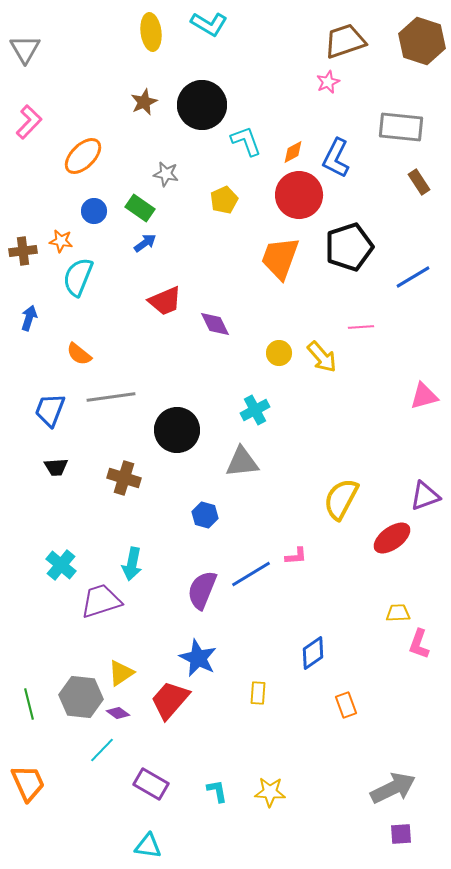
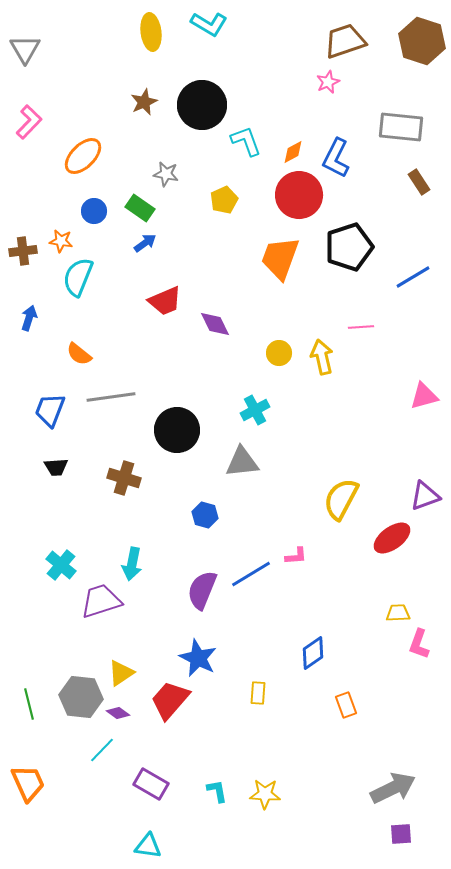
yellow arrow at (322, 357): rotated 152 degrees counterclockwise
yellow star at (270, 792): moved 5 px left, 2 px down
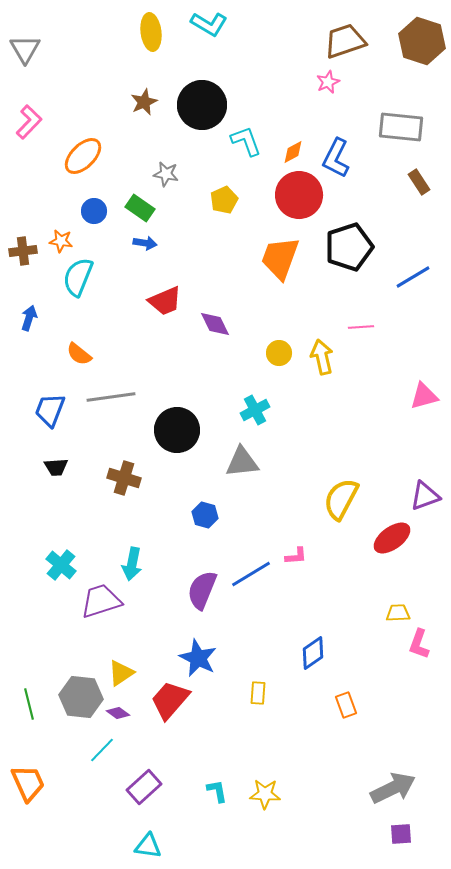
blue arrow at (145, 243): rotated 45 degrees clockwise
purple rectangle at (151, 784): moved 7 px left, 3 px down; rotated 72 degrees counterclockwise
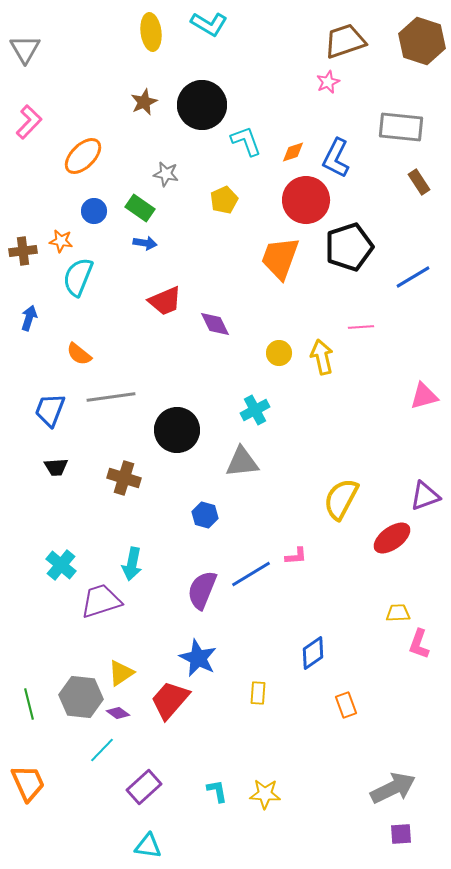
orange diamond at (293, 152): rotated 10 degrees clockwise
red circle at (299, 195): moved 7 px right, 5 px down
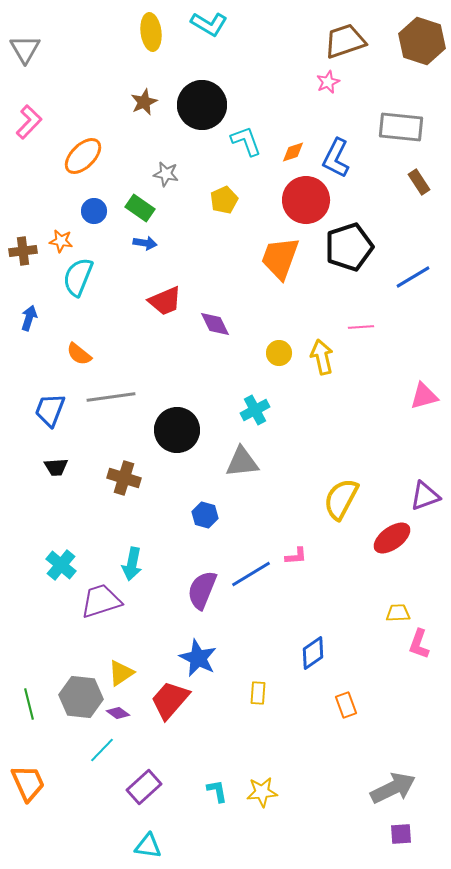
yellow star at (265, 794): moved 3 px left, 2 px up; rotated 8 degrees counterclockwise
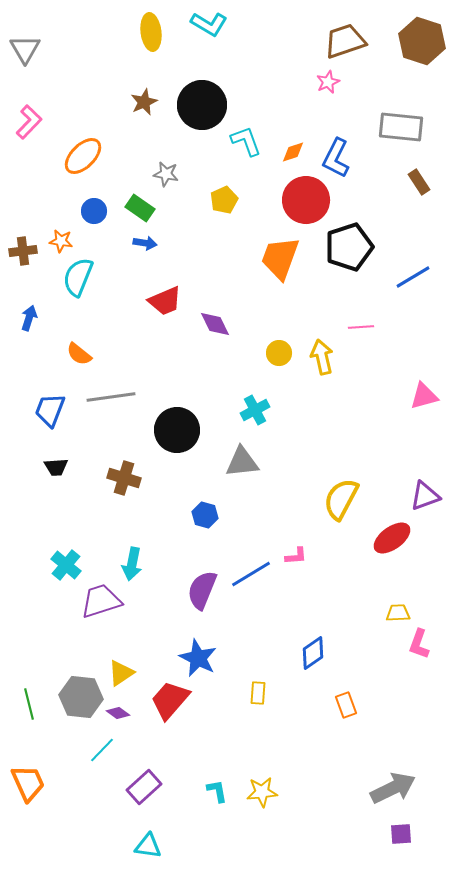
cyan cross at (61, 565): moved 5 px right
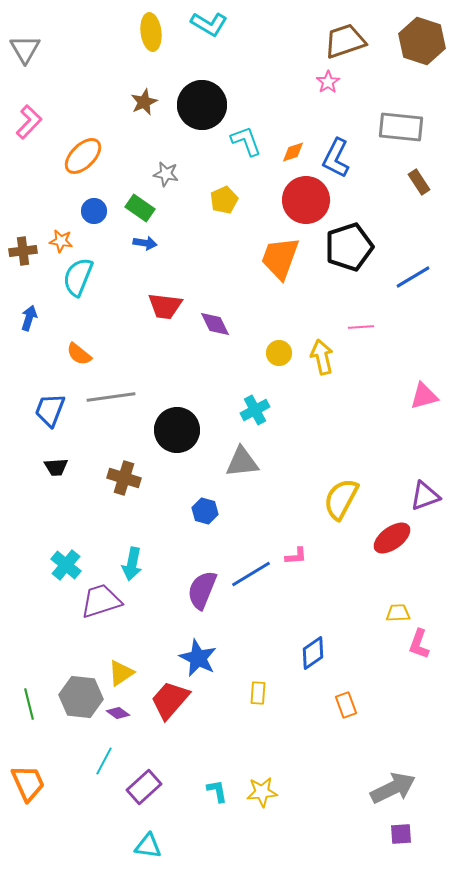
pink star at (328, 82): rotated 10 degrees counterclockwise
red trapezoid at (165, 301): moved 5 px down; rotated 30 degrees clockwise
blue hexagon at (205, 515): moved 4 px up
cyan line at (102, 750): moved 2 px right, 11 px down; rotated 16 degrees counterclockwise
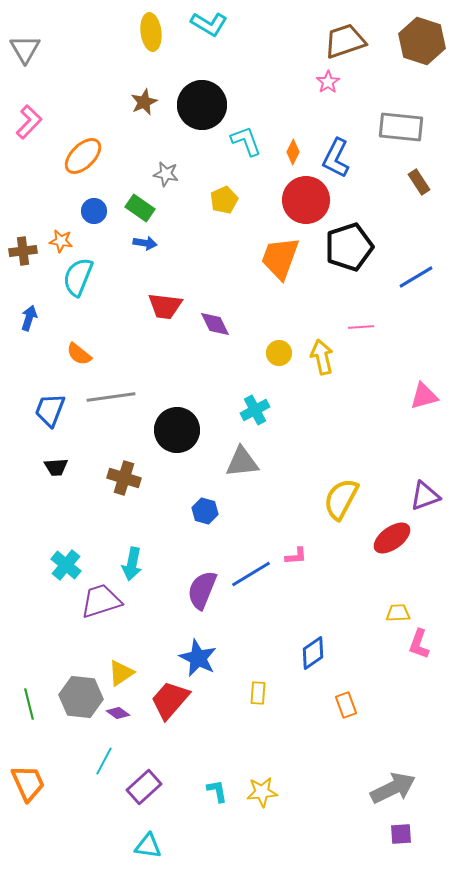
orange diamond at (293, 152): rotated 45 degrees counterclockwise
blue line at (413, 277): moved 3 px right
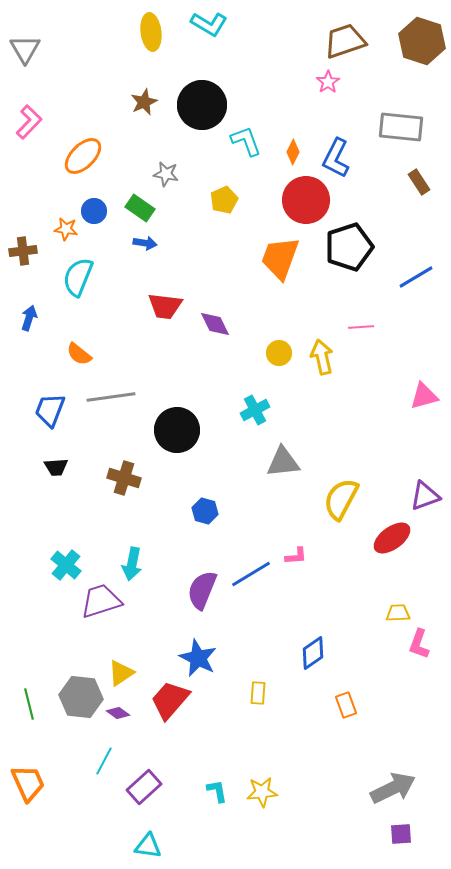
orange star at (61, 241): moved 5 px right, 12 px up
gray triangle at (242, 462): moved 41 px right
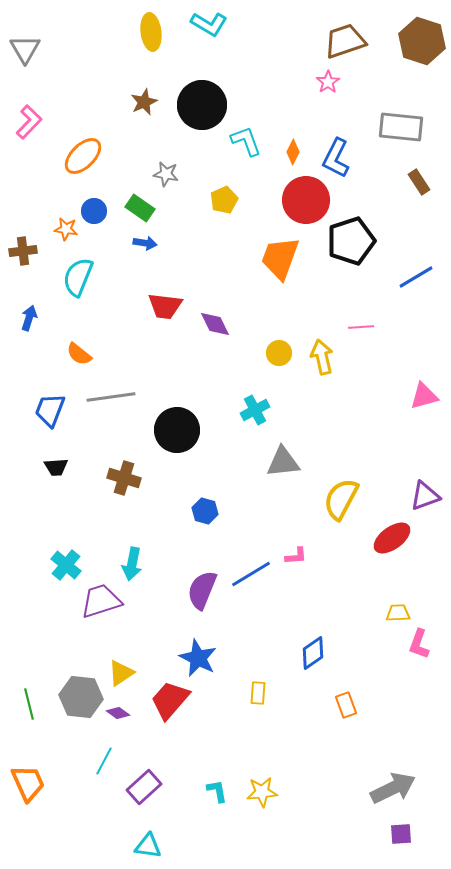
black pentagon at (349, 247): moved 2 px right, 6 px up
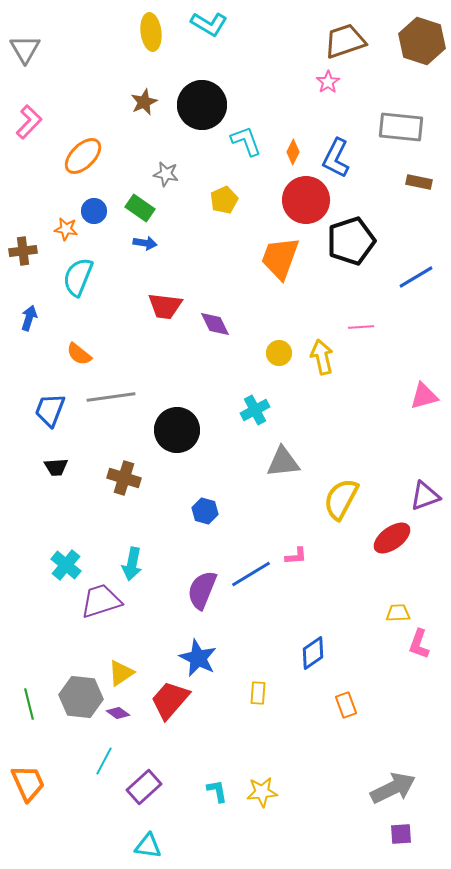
brown rectangle at (419, 182): rotated 45 degrees counterclockwise
